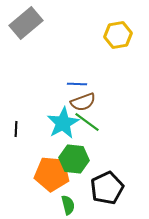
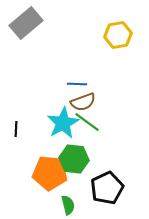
orange pentagon: moved 2 px left, 1 px up
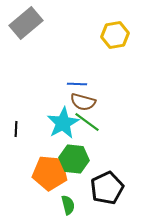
yellow hexagon: moved 3 px left
brown semicircle: rotated 35 degrees clockwise
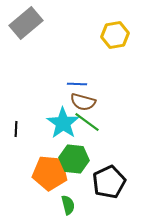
cyan star: rotated 8 degrees counterclockwise
black pentagon: moved 2 px right, 6 px up
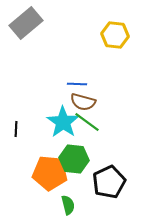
yellow hexagon: rotated 16 degrees clockwise
cyan star: moved 1 px up
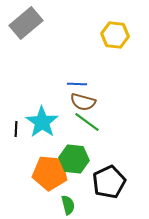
cyan star: moved 21 px left
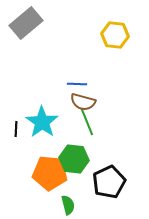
green line: rotated 32 degrees clockwise
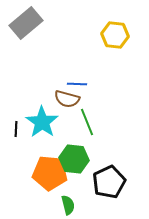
brown semicircle: moved 16 px left, 3 px up
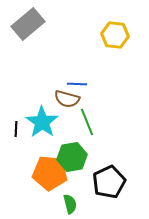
gray rectangle: moved 2 px right, 1 px down
green hexagon: moved 2 px left, 2 px up; rotated 16 degrees counterclockwise
green semicircle: moved 2 px right, 1 px up
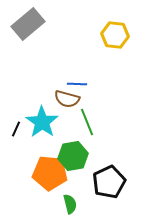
black line: rotated 21 degrees clockwise
green hexagon: moved 1 px right, 1 px up
